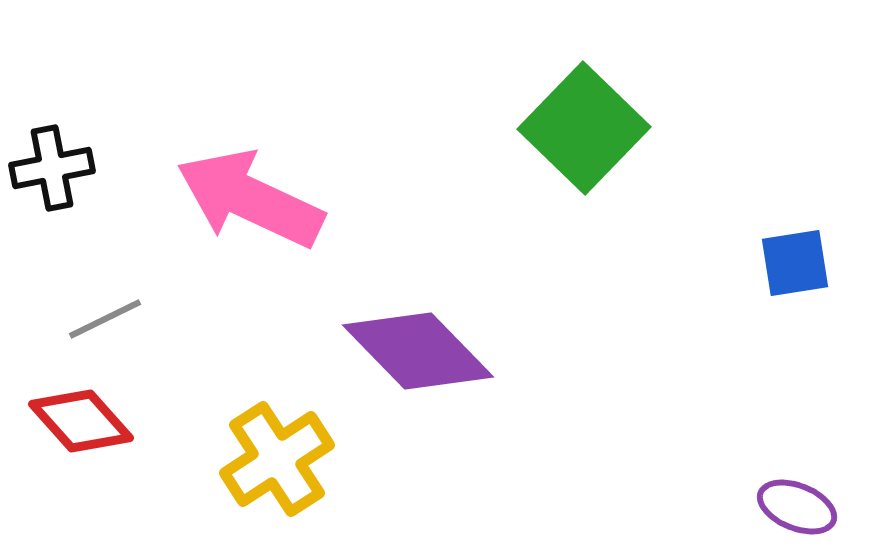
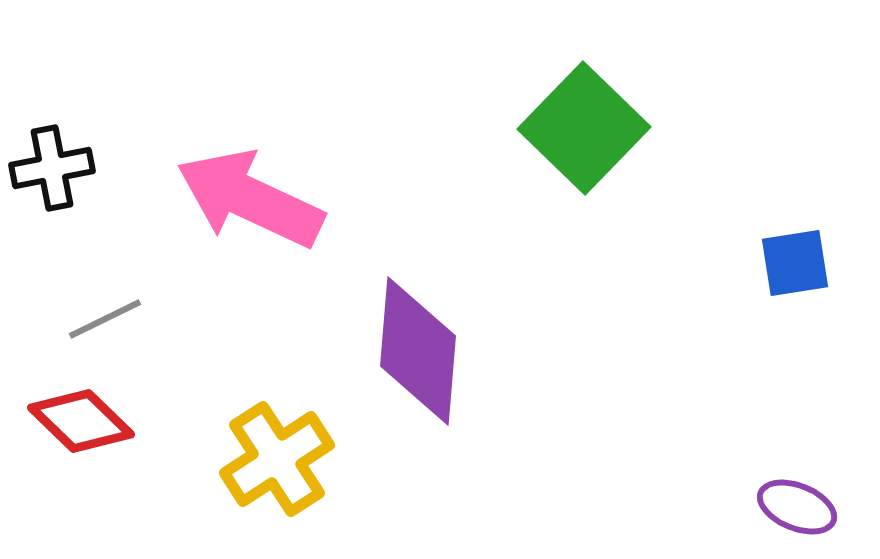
purple diamond: rotated 49 degrees clockwise
red diamond: rotated 4 degrees counterclockwise
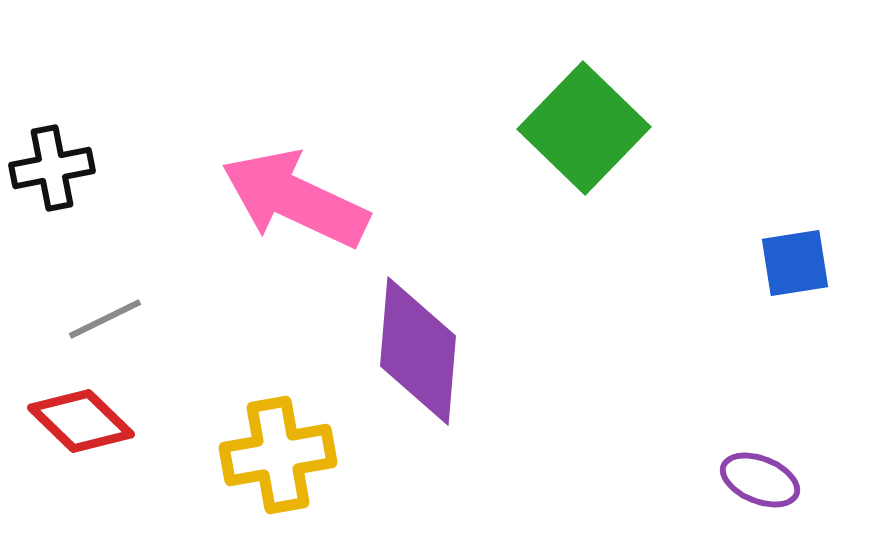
pink arrow: moved 45 px right
yellow cross: moved 1 px right, 4 px up; rotated 23 degrees clockwise
purple ellipse: moved 37 px left, 27 px up
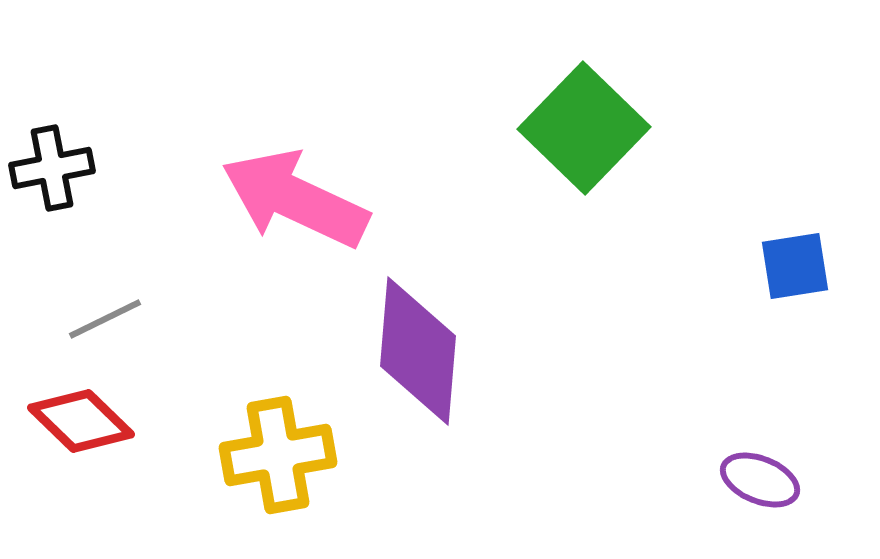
blue square: moved 3 px down
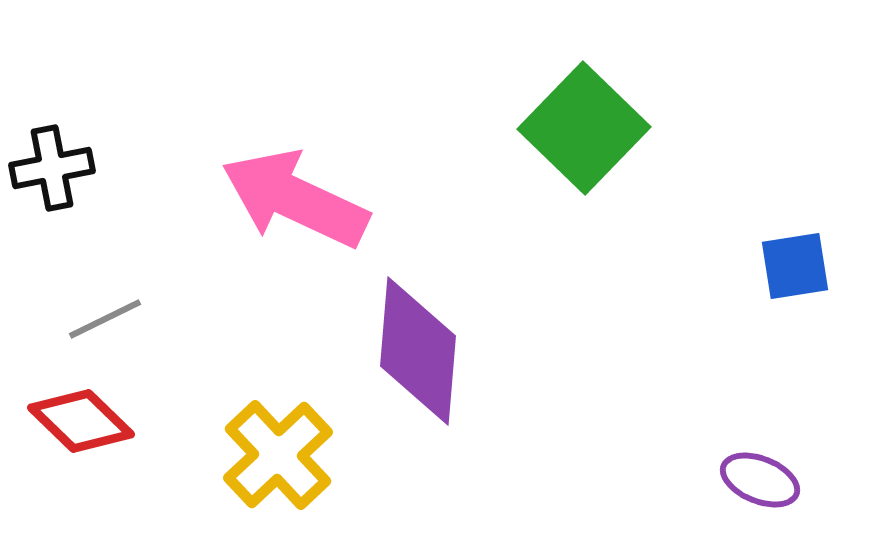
yellow cross: rotated 33 degrees counterclockwise
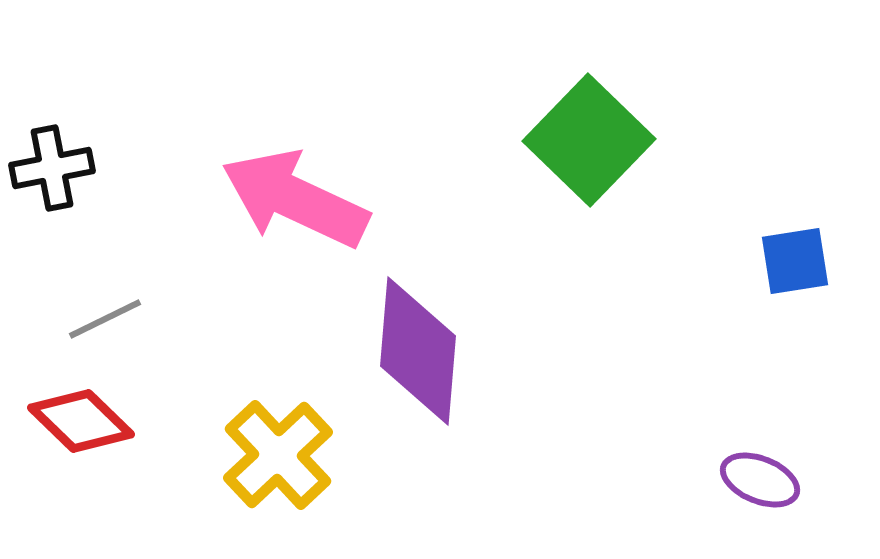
green square: moved 5 px right, 12 px down
blue square: moved 5 px up
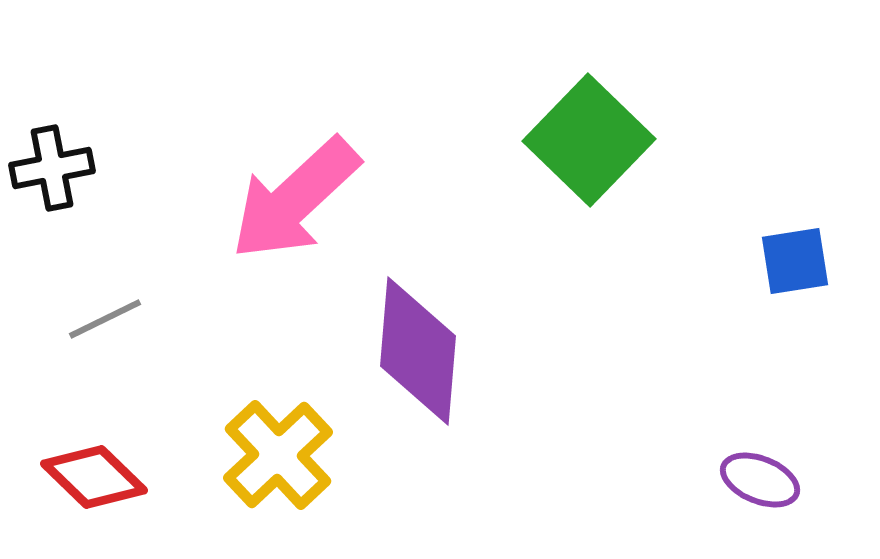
pink arrow: rotated 68 degrees counterclockwise
red diamond: moved 13 px right, 56 px down
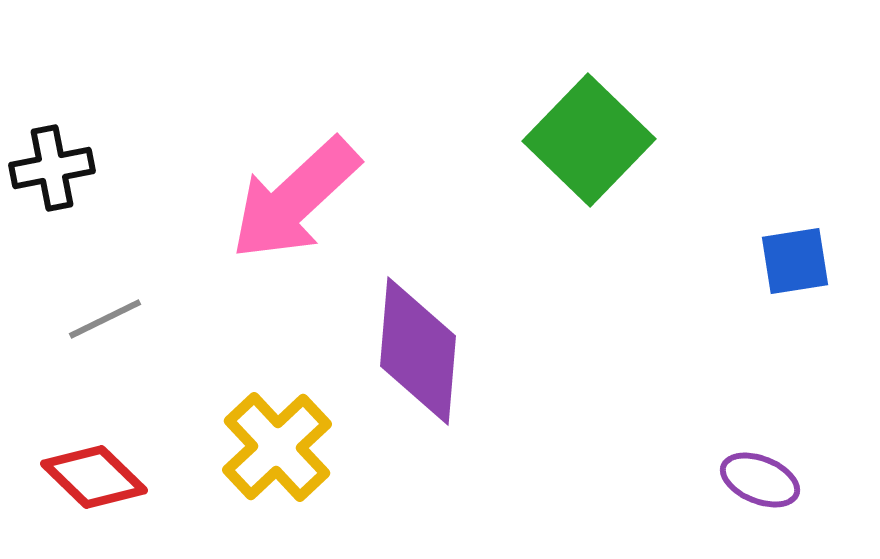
yellow cross: moved 1 px left, 8 px up
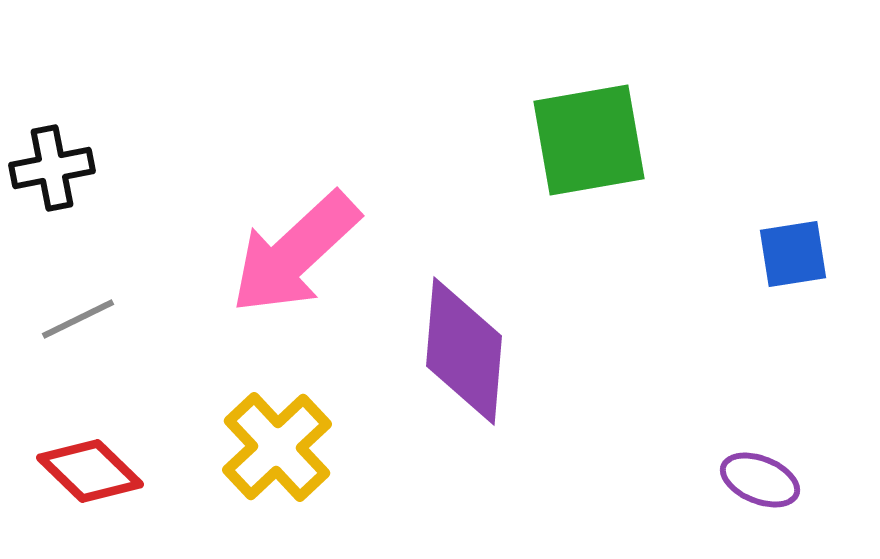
green square: rotated 36 degrees clockwise
pink arrow: moved 54 px down
blue square: moved 2 px left, 7 px up
gray line: moved 27 px left
purple diamond: moved 46 px right
red diamond: moved 4 px left, 6 px up
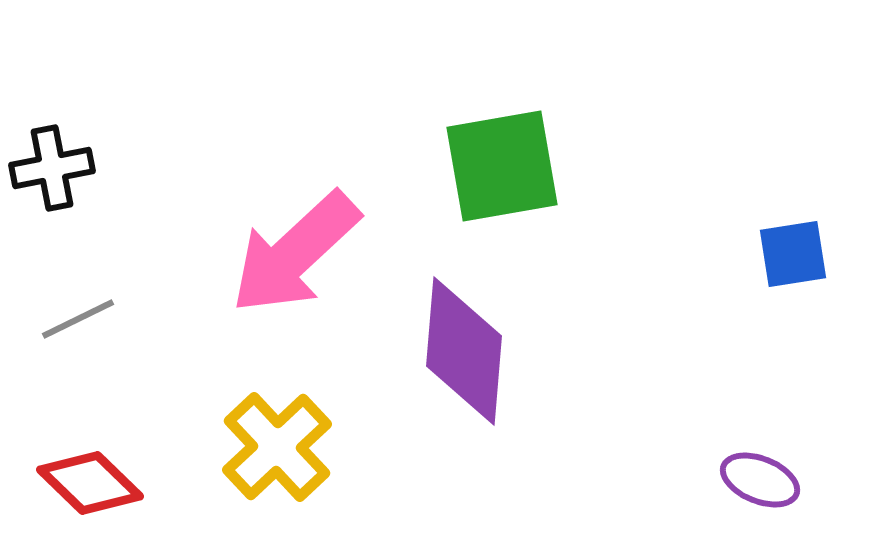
green square: moved 87 px left, 26 px down
red diamond: moved 12 px down
